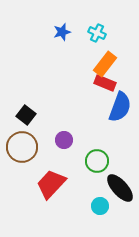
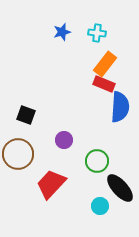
cyan cross: rotated 18 degrees counterclockwise
red rectangle: moved 1 px left, 1 px down
blue semicircle: rotated 16 degrees counterclockwise
black square: rotated 18 degrees counterclockwise
brown circle: moved 4 px left, 7 px down
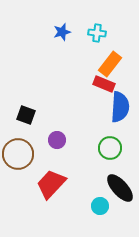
orange rectangle: moved 5 px right
purple circle: moved 7 px left
green circle: moved 13 px right, 13 px up
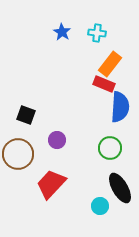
blue star: rotated 24 degrees counterclockwise
black ellipse: rotated 12 degrees clockwise
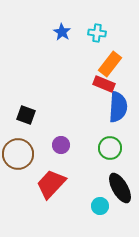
blue semicircle: moved 2 px left
purple circle: moved 4 px right, 5 px down
